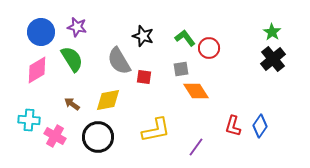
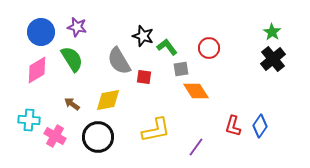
green L-shape: moved 18 px left, 9 px down
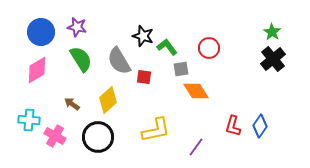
green semicircle: moved 9 px right
yellow diamond: rotated 32 degrees counterclockwise
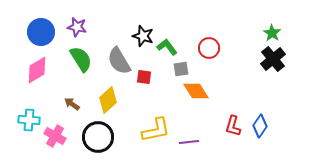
green star: moved 1 px down
purple line: moved 7 px left, 5 px up; rotated 48 degrees clockwise
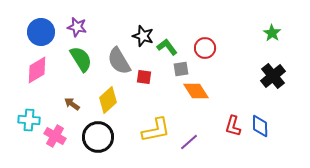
red circle: moved 4 px left
black cross: moved 17 px down
blue diamond: rotated 35 degrees counterclockwise
purple line: rotated 36 degrees counterclockwise
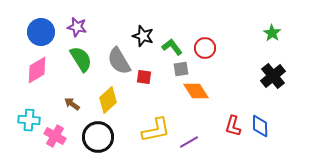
green L-shape: moved 5 px right
purple line: rotated 12 degrees clockwise
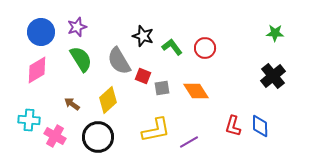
purple star: rotated 30 degrees counterclockwise
green star: moved 3 px right; rotated 30 degrees counterclockwise
gray square: moved 19 px left, 19 px down
red square: moved 1 px left, 1 px up; rotated 14 degrees clockwise
